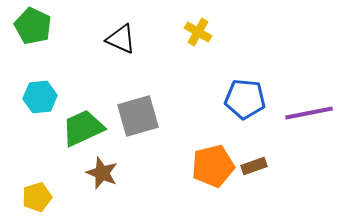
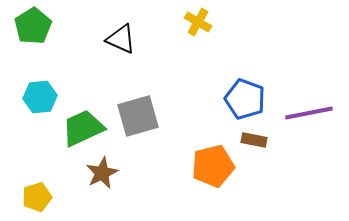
green pentagon: rotated 15 degrees clockwise
yellow cross: moved 10 px up
blue pentagon: rotated 15 degrees clockwise
brown rectangle: moved 26 px up; rotated 30 degrees clockwise
brown star: rotated 24 degrees clockwise
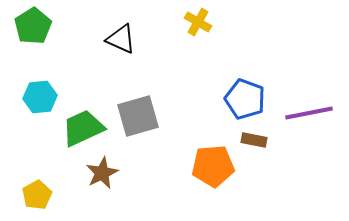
orange pentagon: rotated 9 degrees clockwise
yellow pentagon: moved 2 px up; rotated 12 degrees counterclockwise
